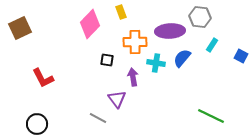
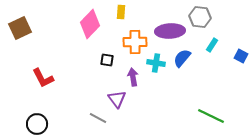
yellow rectangle: rotated 24 degrees clockwise
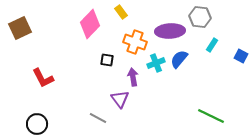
yellow rectangle: rotated 40 degrees counterclockwise
orange cross: rotated 20 degrees clockwise
blue semicircle: moved 3 px left, 1 px down
cyan cross: rotated 30 degrees counterclockwise
purple triangle: moved 3 px right
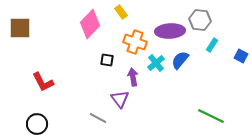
gray hexagon: moved 3 px down
brown square: rotated 25 degrees clockwise
blue semicircle: moved 1 px right, 1 px down
cyan cross: rotated 18 degrees counterclockwise
red L-shape: moved 4 px down
